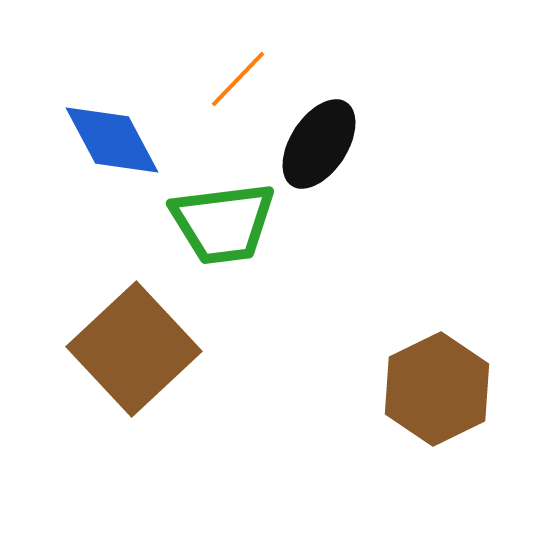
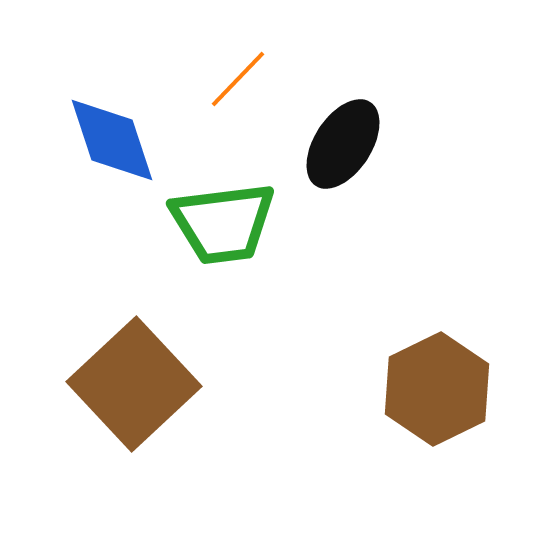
blue diamond: rotated 10 degrees clockwise
black ellipse: moved 24 px right
brown square: moved 35 px down
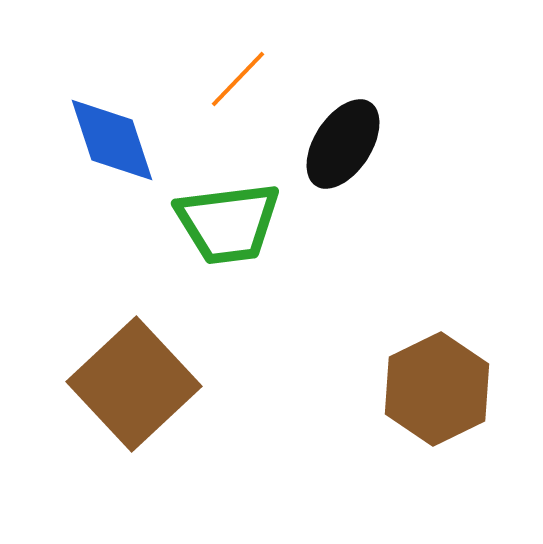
green trapezoid: moved 5 px right
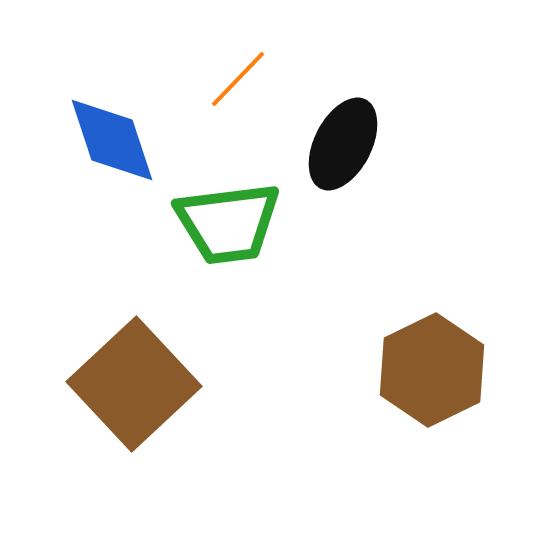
black ellipse: rotated 6 degrees counterclockwise
brown hexagon: moved 5 px left, 19 px up
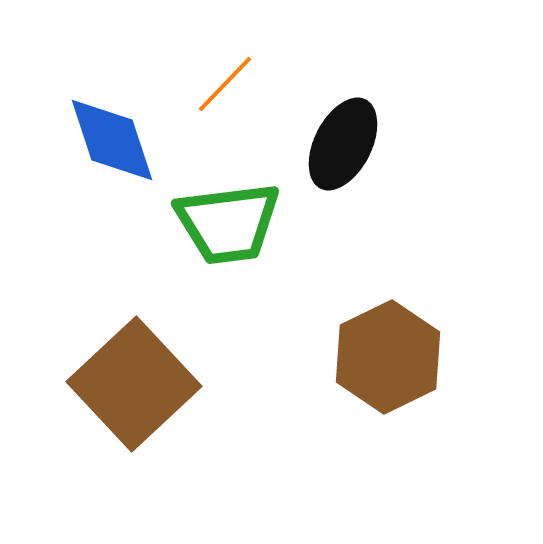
orange line: moved 13 px left, 5 px down
brown hexagon: moved 44 px left, 13 px up
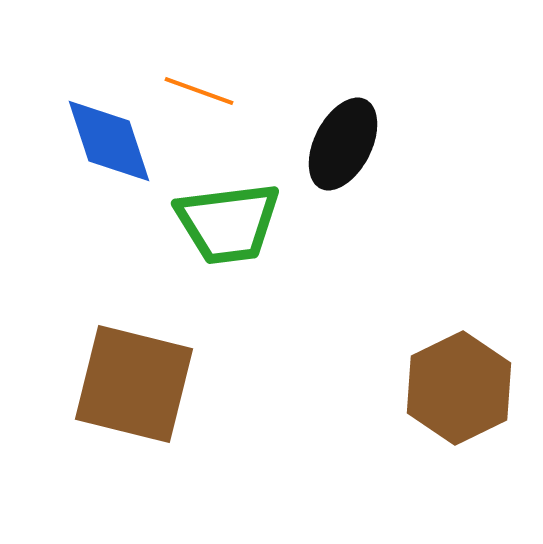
orange line: moved 26 px left, 7 px down; rotated 66 degrees clockwise
blue diamond: moved 3 px left, 1 px down
brown hexagon: moved 71 px right, 31 px down
brown square: rotated 33 degrees counterclockwise
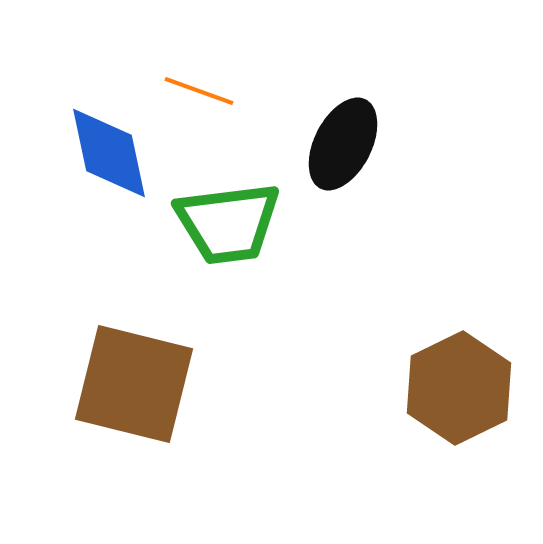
blue diamond: moved 12 px down; rotated 6 degrees clockwise
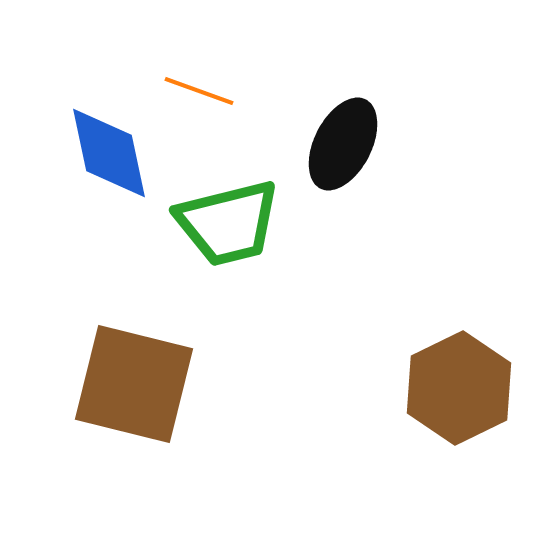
green trapezoid: rotated 7 degrees counterclockwise
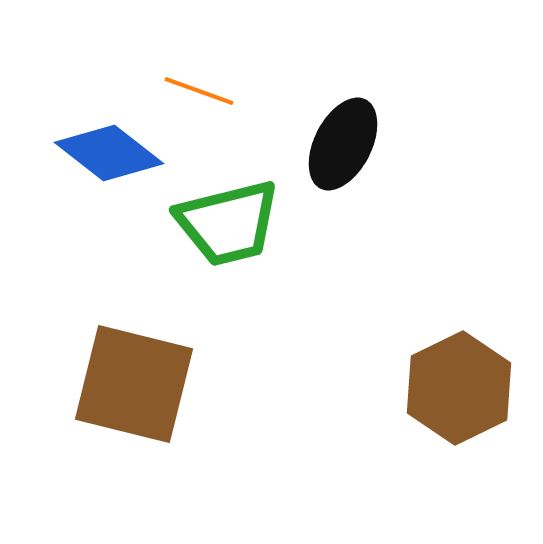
blue diamond: rotated 40 degrees counterclockwise
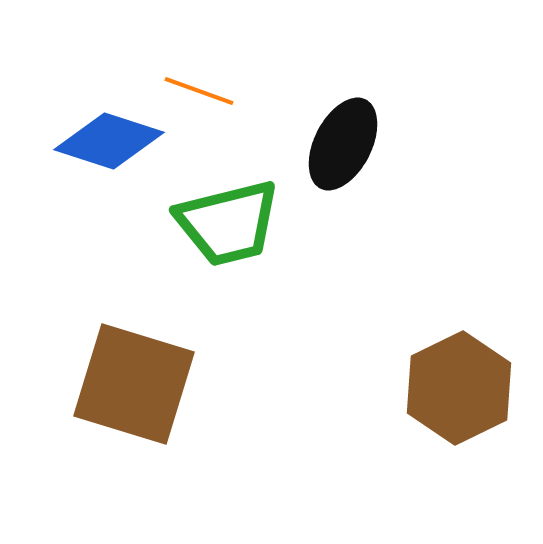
blue diamond: moved 12 px up; rotated 20 degrees counterclockwise
brown square: rotated 3 degrees clockwise
